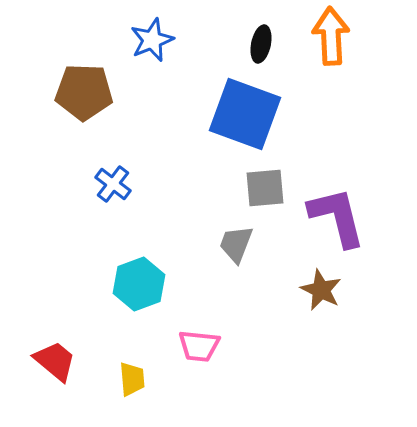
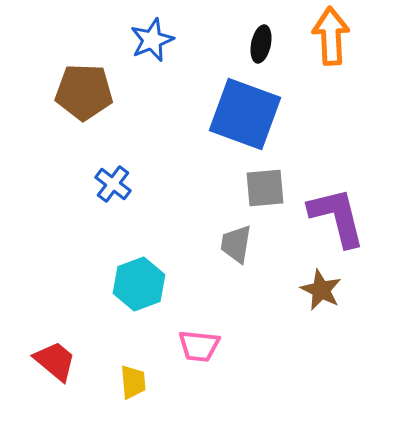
gray trapezoid: rotated 12 degrees counterclockwise
yellow trapezoid: moved 1 px right, 3 px down
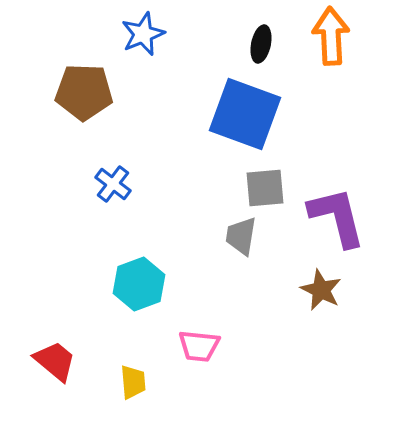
blue star: moved 9 px left, 6 px up
gray trapezoid: moved 5 px right, 8 px up
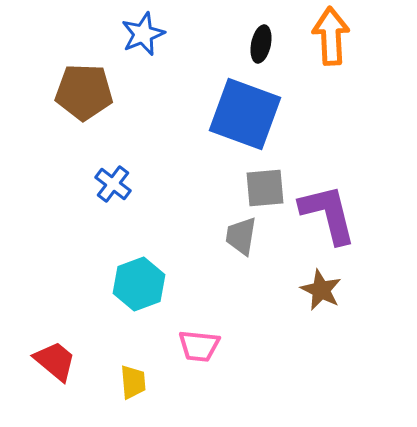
purple L-shape: moved 9 px left, 3 px up
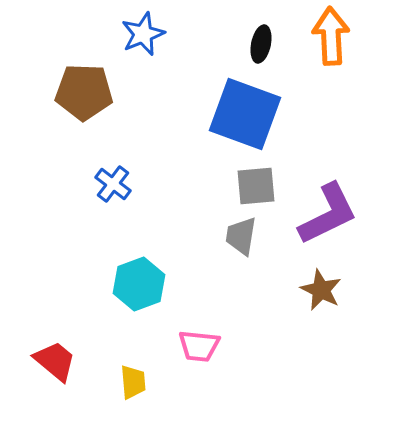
gray square: moved 9 px left, 2 px up
purple L-shape: rotated 78 degrees clockwise
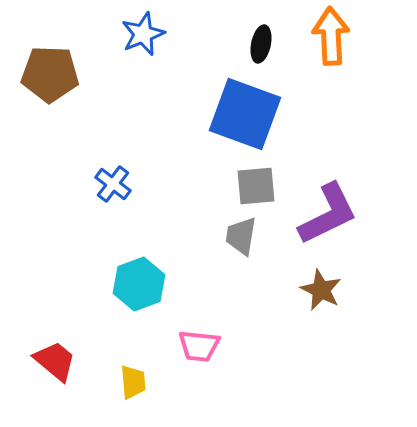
brown pentagon: moved 34 px left, 18 px up
